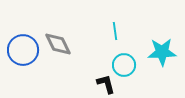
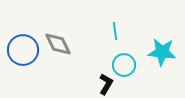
cyan star: rotated 8 degrees clockwise
black L-shape: rotated 45 degrees clockwise
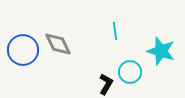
cyan star: moved 1 px left, 1 px up; rotated 12 degrees clockwise
cyan circle: moved 6 px right, 7 px down
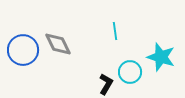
cyan star: moved 6 px down
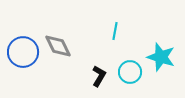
cyan line: rotated 18 degrees clockwise
gray diamond: moved 2 px down
blue circle: moved 2 px down
black L-shape: moved 7 px left, 8 px up
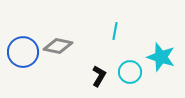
gray diamond: rotated 52 degrees counterclockwise
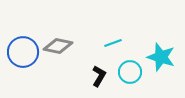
cyan line: moved 2 px left, 12 px down; rotated 60 degrees clockwise
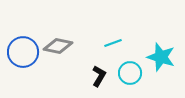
cyan circle: moved 1 px down
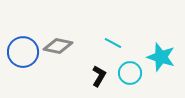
cyan line: rotated 48 degrees clockwise
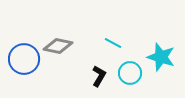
blue circle: moved 1 px right, 7 px down
